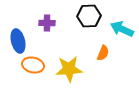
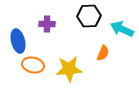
purple cross: moved 1 px down
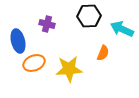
purple cross: rotated 14 degrees clockwise
orange ellipse: moved 1 px right, 2 px up; rotated 35 degrees counterclockwise
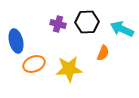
black hexagon: moved 2 px left, 6 px down
purple cross: moved 11 px right
blue ellipse: moved 2 px left
orange ellipse: moved 1 px down
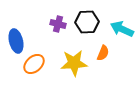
orange ellipse: rotated 20 degrees counterclockwise
yellow star: moved 5 px right, 6 px up
